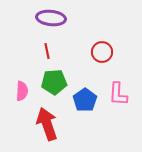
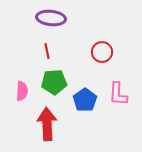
red arrow: rotated 16 degrees clockwise
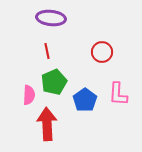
green pentagon: rotated 20 degrees counterclockwise
pink semicircle: moved 7 px right, 4 px down
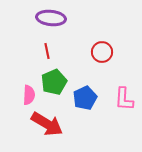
pink L-shape: moved 6 px right, 5 px down
blue pentagon: moved 2 px up; rotated 10 degrees clockwise
red arrow: rotated 124 degrees clockwise
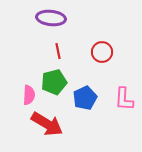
red line: moved 11 px right
green pentagon: rotated 10 degrees clockwise
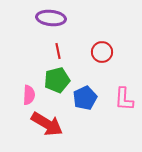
green pentagon: moved 3 px right, 2 px up
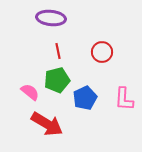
pink semicircle: moved 1 px right, 3 px up; rotated 54 degrees counterclockwise
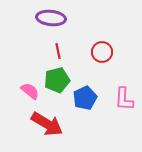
pink semicircle: moved 1 px up
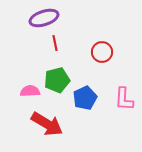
purple ellipse: moved 7 px left; rotated 24 degrees counterclockwise
red line: moved 3 px left, 8 px up
pink semicircle: rotated 42 degrees counterclockwise
